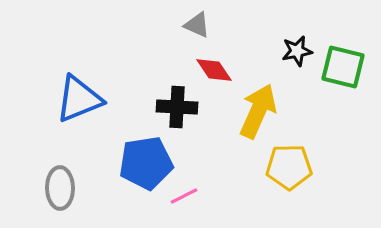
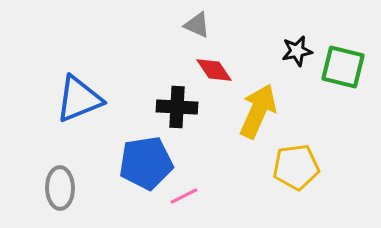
yellow pentagon: moved 7 px right; rotated 6 degrees counterclockwise
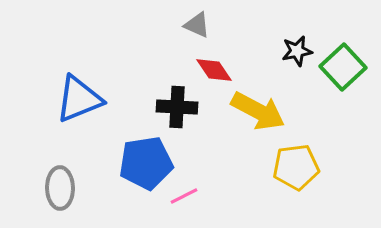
green square: rotated 33 degrees clockwise
yellow arrow: rotated 94 degrees clockwise
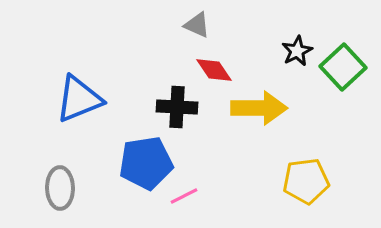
black star: rotated 16 degrees counterclockwise
yellow arrow: moved 1 px right, 3 px up; rotated 28 degrees counterclockwise
yellow pentagon: moved 10 px right, 14 px down
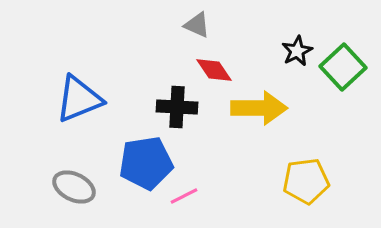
gray ellipse: moved 14 px right, 1 px up; rotated 63 degrees counterclockwise
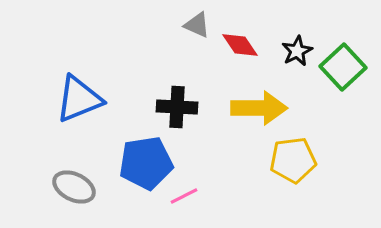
red diamond: moved 26 px right, 25 px up
yellow pentagon: moved 13 px left, 21 px up
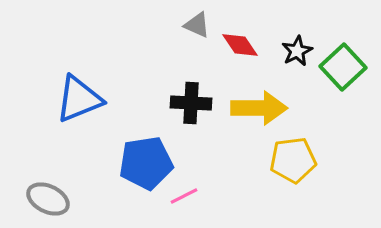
black cross: moved 14 px right, 4 px up
gray ellipse: moved 26 px left, 12 px down
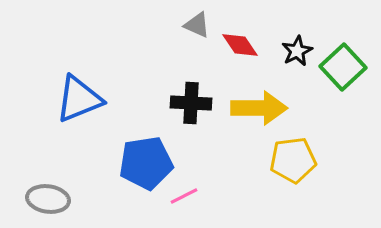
gray ellipse: rotated 18 degrees counterclockwise
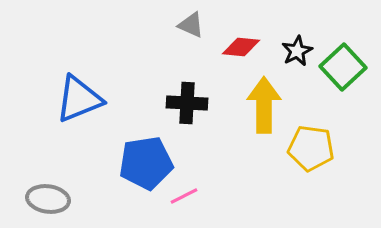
gray triangle: moved 6 px left
red diamond: moved 1 px right, 2 px down; rotated 51 degrees counterclockwise
black cross: moved 4 px left
yellow arrow: moved 5 px right, 3 px up; rotated 90 degrees counterclockwise
yellow pentagon: moved 18 px right, 12 px up; rotated 15 degrees clockwise
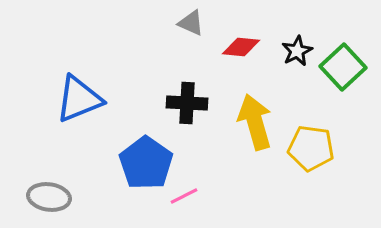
gray triangle: moved 2 px up
yellow arrow: moved 9 px left, 17 px down; rotated 16 degrees counterclockwise
blue pentagon: rotated 28 degrees counterclockwise
gray ellipse: moved 1 px right, 2 px up
